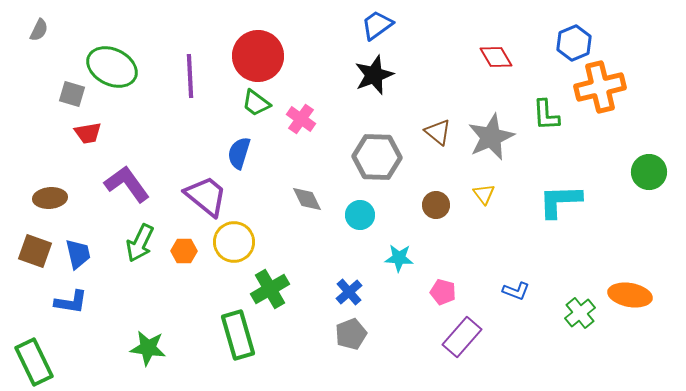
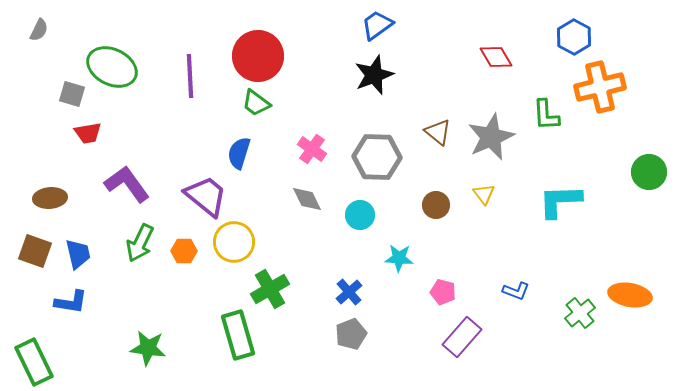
blue hexagon at (574, 43): moved 6 px up; rotated 8 degrees counterclockwise
pink cross at (301, 119): moved 11 px right, 30 px down
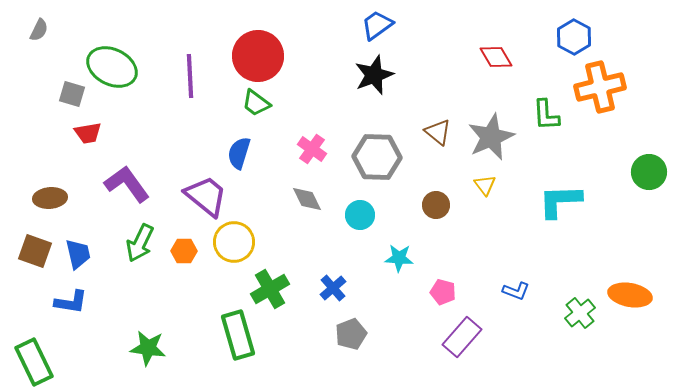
yellow triangle at (484, 194): moved 1 px right, 9 px up
blue cross at (349, 292): moved 16 px left, 4 px up
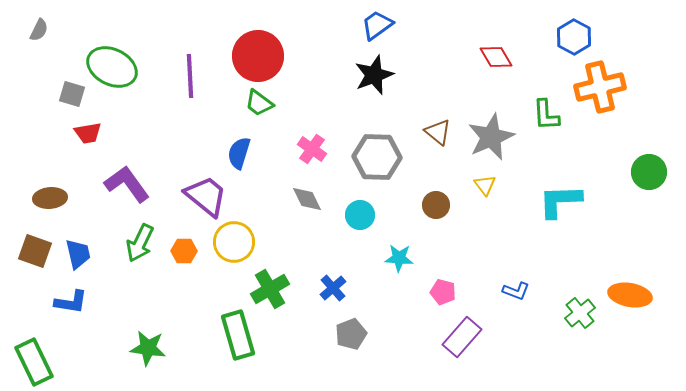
green trapezoid at (256, 103): moved 3 px right
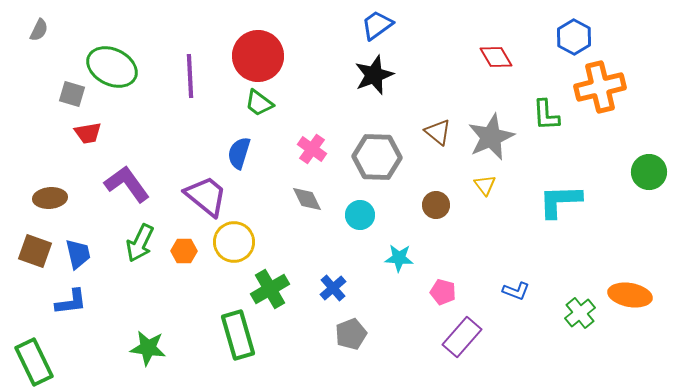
blue L-shape at (71, 302): rotated 16 degrees counterclockwise
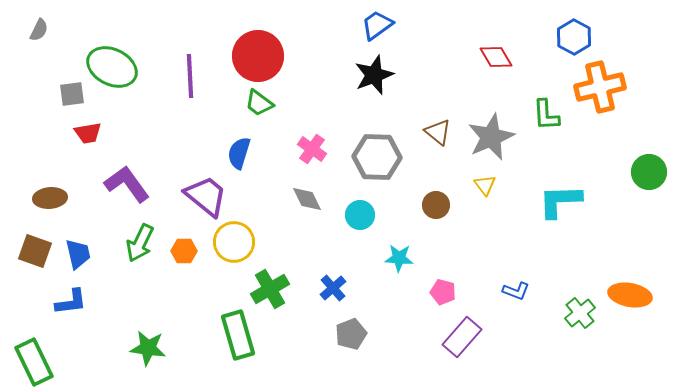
gray square at (72, 94): rotated 24 degrees counterclockwise
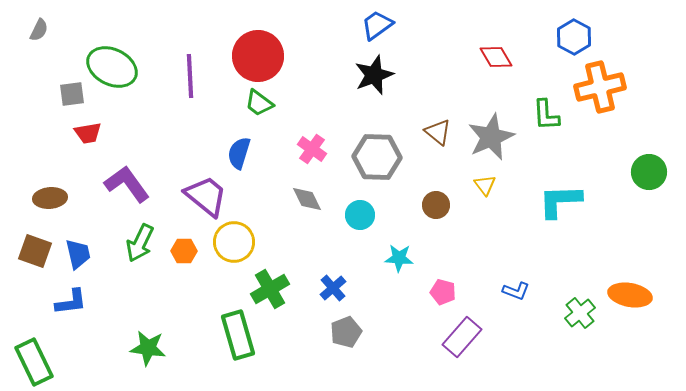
gray pentagon at (351, 334): moved 5 px left, 2 px up
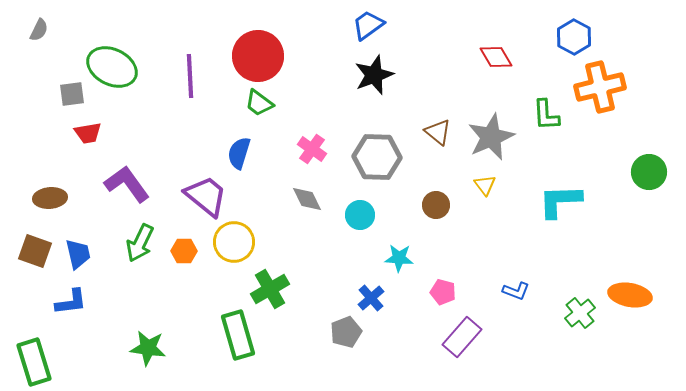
blue trapezoid at (377, 25): moved 9 px left
blue cross at (333, 288): moved 38 px right, 10 px down
green rectangle at (34, 362): rotated 9 degrees clockwise
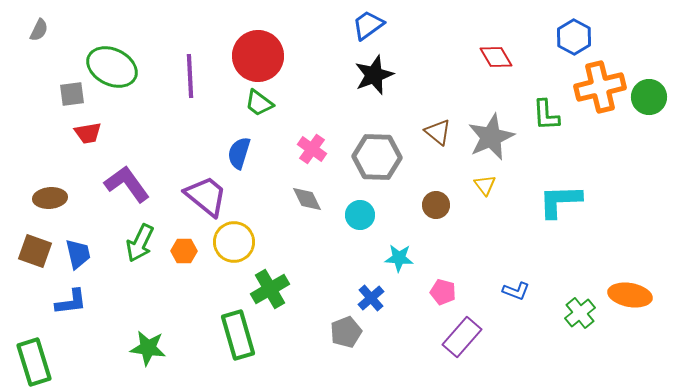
green circle at (649, 172): moved 75 px up
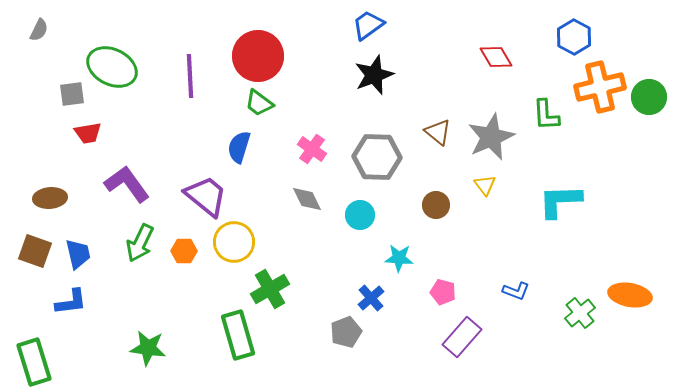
blue semicircle at (239, 153): moved 6 px up
